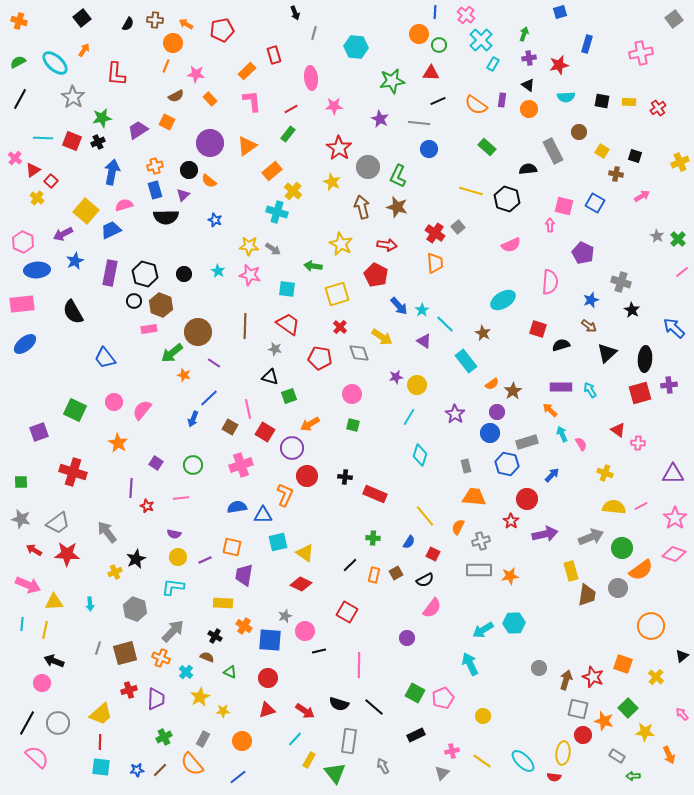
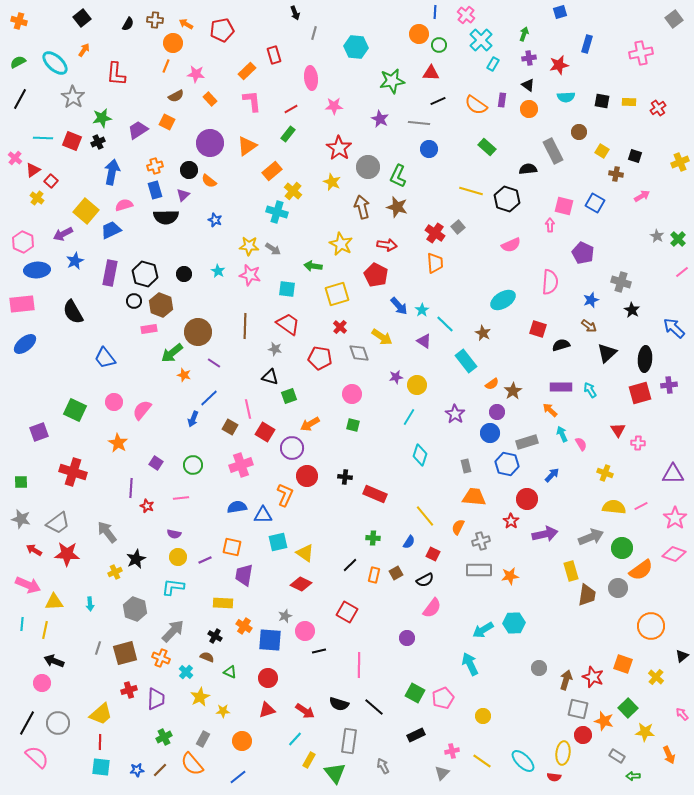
red triangle at (618, 430): rotated 21 degrees clockwise
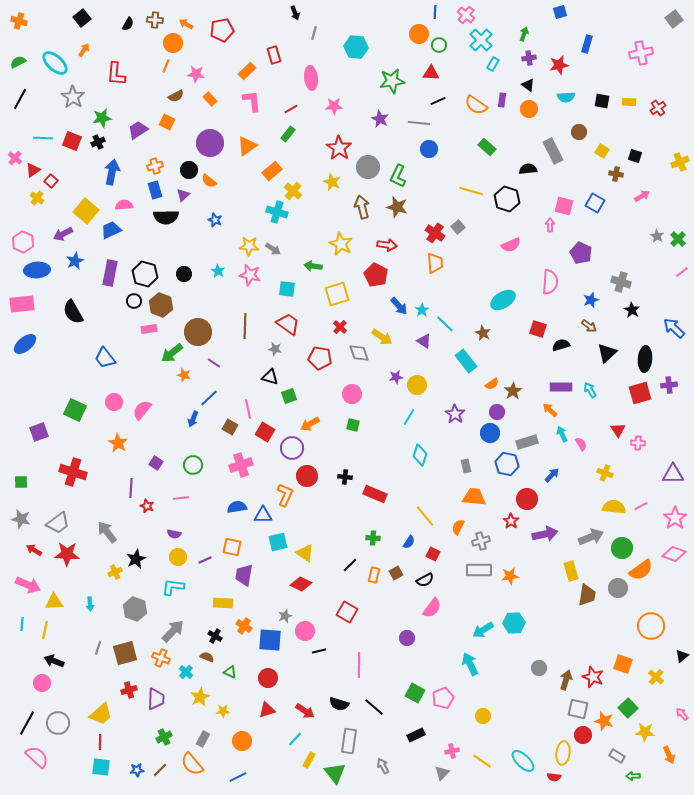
pink semicircle at (124, 205): rotated 12 degrees clockwise
purple pentagon at (583, 253): moved 2 px left
blue line at (238, 777): rotated 12 degrees clockwise
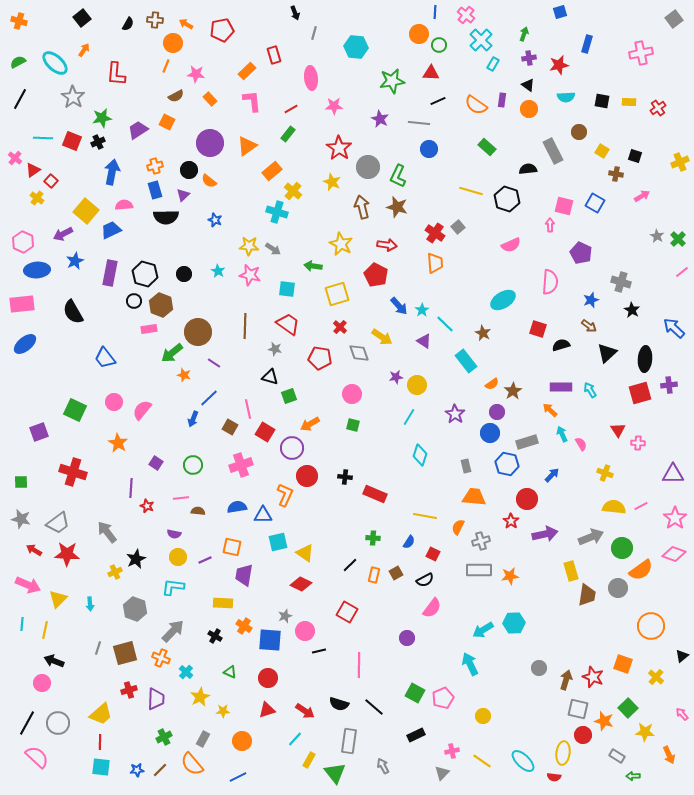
yellow line at (425, 516): rotated 40 degrees counterclockwise
yellow triangle at (54, 602): moved 4 px right, 3 px up; rotated 42 degrees counterclockwise
brown semicircle at (207, 657): moved 9 px left, 146 px up; rotated 16 degrees counterclockwise
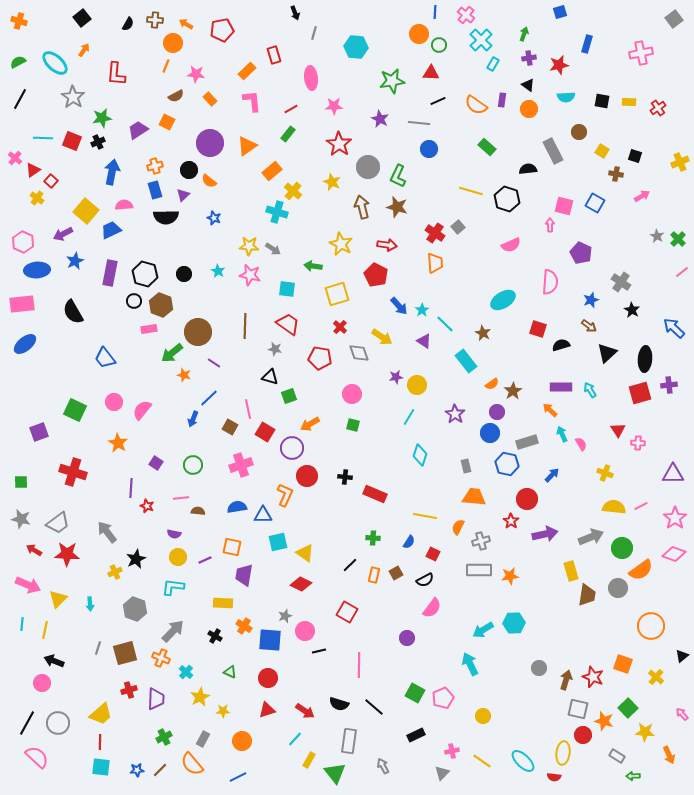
red star at (339, 148): moved 4 px up
blue star at (215, 220): moved 1 px left, 2 px up
gray cross at (621, 282): rotated 18 degrees clockwise
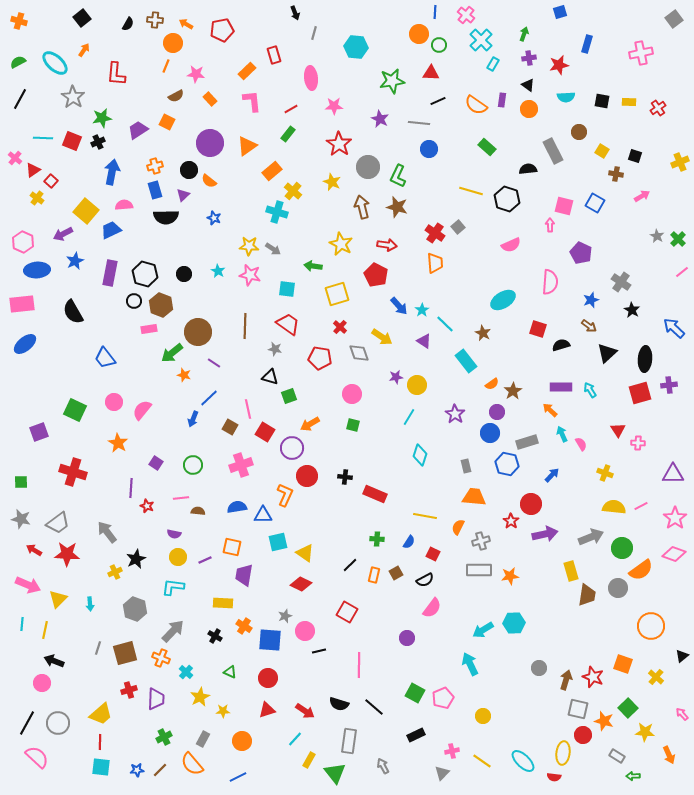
red circle at (527, 499): moved 4 px right, 5 px down
green cross at (373, 538): moved 4 px right, 1 px down
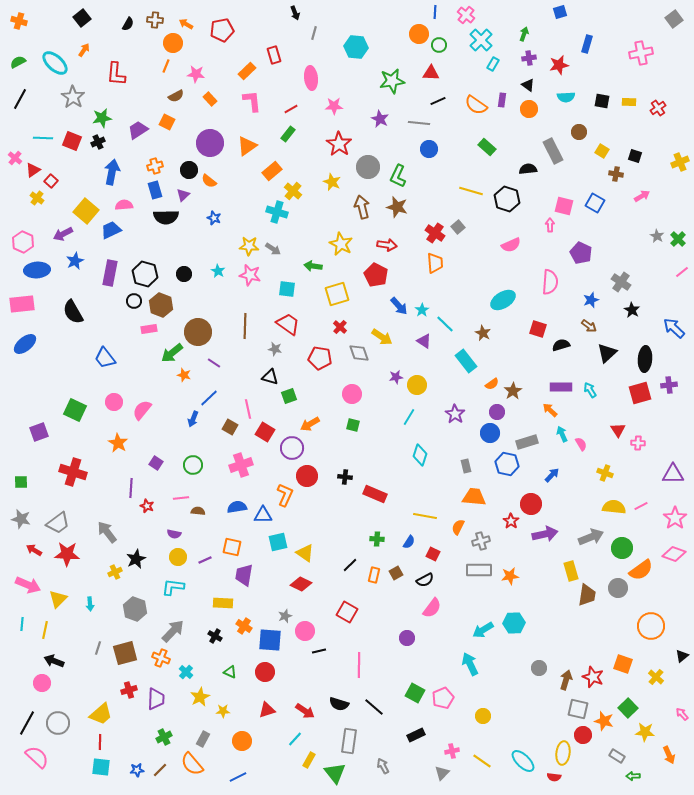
red circle at (268, 678): moved 3 px left, 6 px up
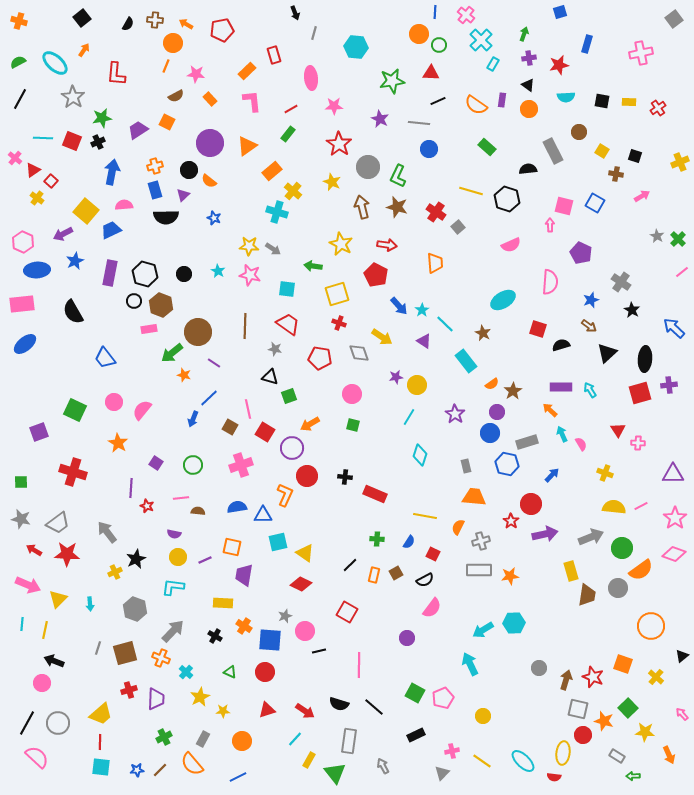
red cross at (435, 233): moved 1 px right, 21 px up
red cross at (340, 327): moved 1 px left, 4 px up; rotated 24 degrees counterclockwise
